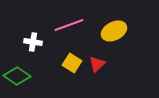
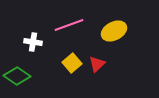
yellow square: rotated 18 degrees clockwise
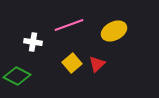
green diamond: rotated 8 degrees counterclockwise
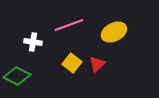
yellow ellipse: moved 1 px down
yellow square: rotated 12 degrees counterclockwise
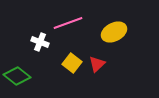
pink line: moved 1 px left, 2 px up
white cross: moved 7 px right; rotated 12 degrees clockwise
green diamond: rotated 12 degrees clockwise
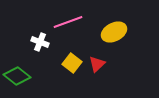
pink line: moved 1 px up
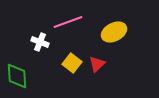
green diamond: rotated 48 degrees clockwise
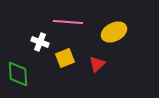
pink line: rotated 24 degrees clockwise
yellow square: moved 7 px left, 5 px up; rotated 30 degrees clockwise
green diamond: moved 1 px right, 2 px up
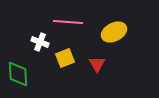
red triangle: rotated 18 degrees counterclockwise
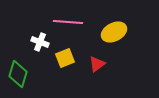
red triangle: rotated 24 degrees clockwise
green diamond: rotated 20 degrees clockwise
